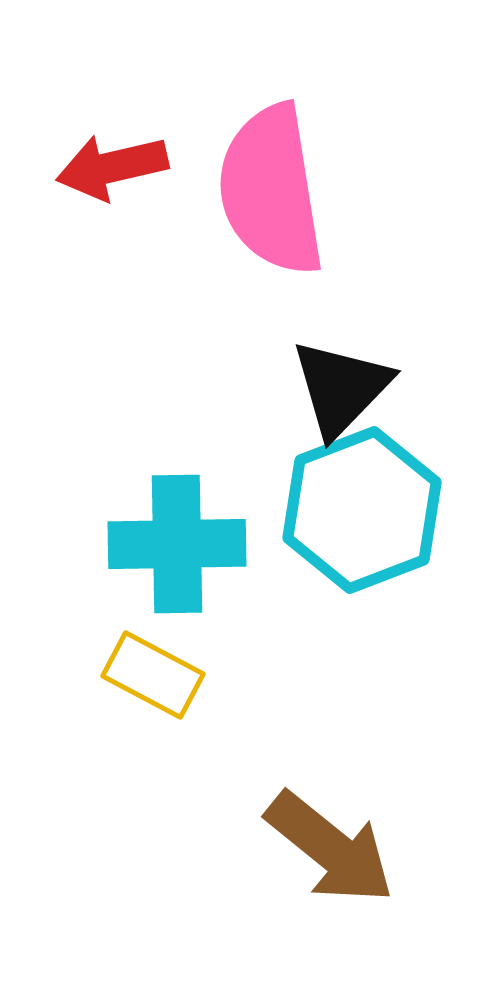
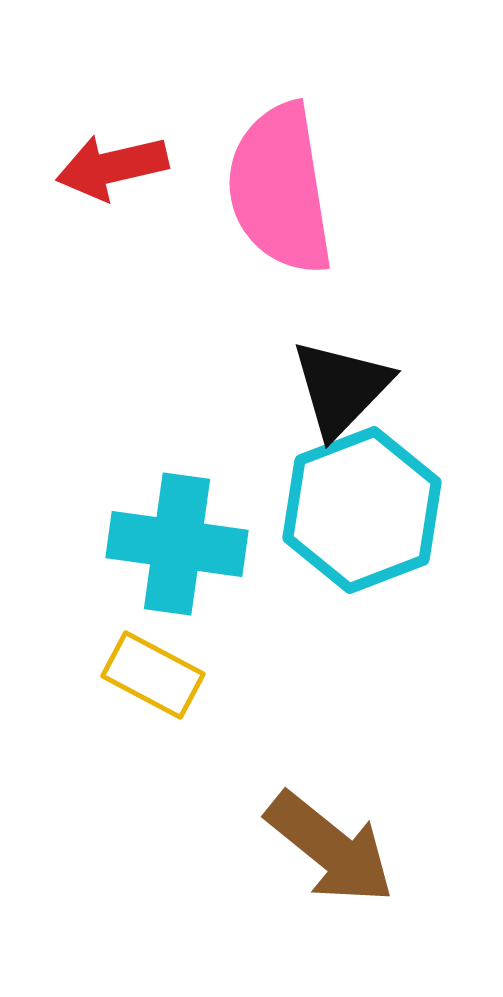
pink semicircle: moved 9 px right, 1 px up
cyan cross: rotated 9 degrees clockwise
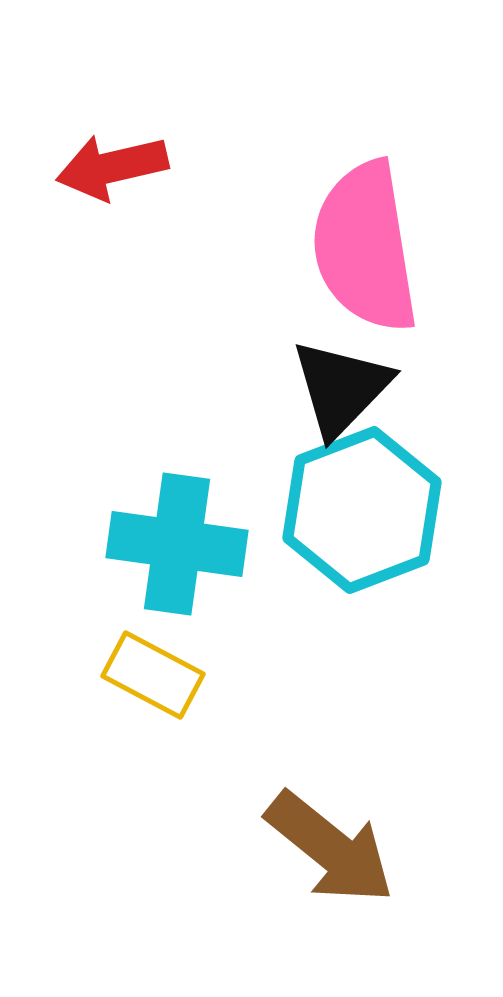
pink semicircle: moved 85 px right, 58 px down
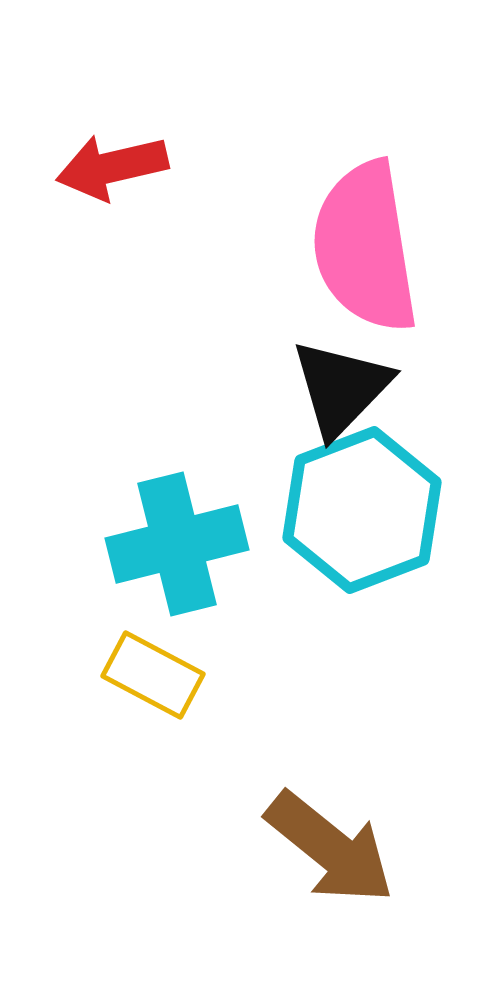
cyan cross: rotated 22 degrees counterclockwise
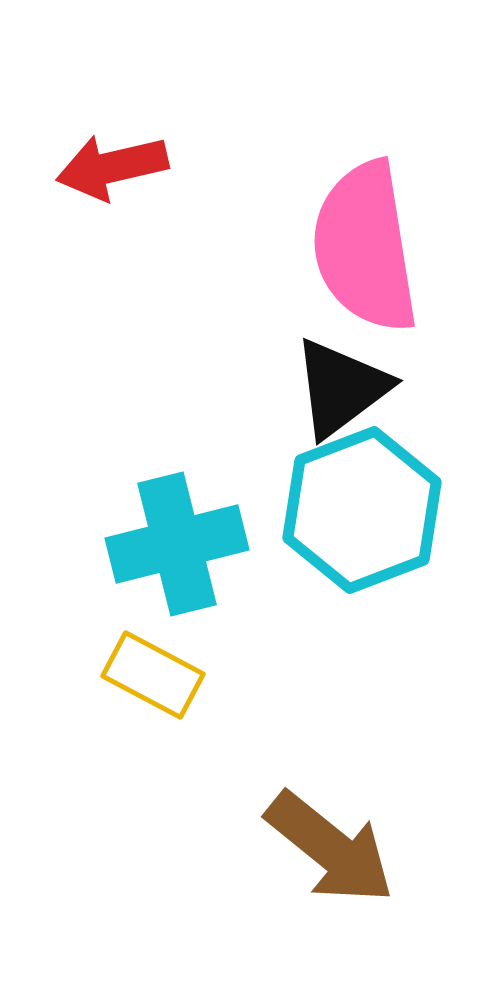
black triangle: rotated 9 degrees clockwise
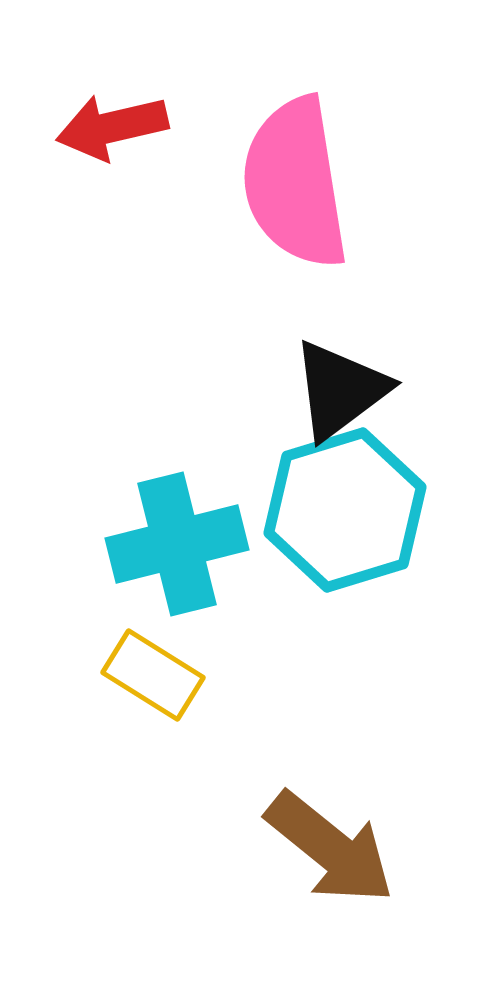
red arrow: moved 40 px up
pink semicircle: moved 70 px left, 64 px up
black triangle: moved 1 px left, 2 px down
cyan hexagon: moved 17 px left; rotated 4 degrees clockwise
yellow rectangle: rotated 4 degrees clockwise
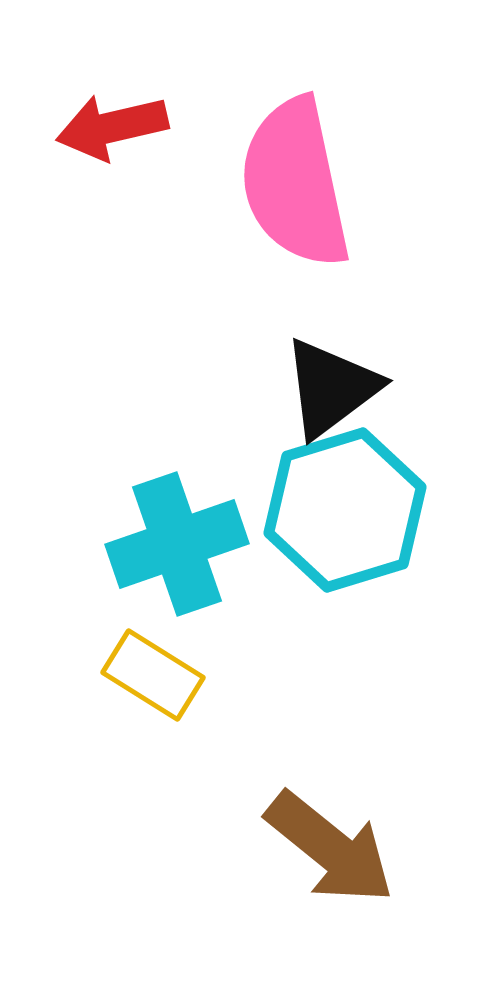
pink semicircle: rotated 3 degrees counterclockwise
black triangle: moved 9 px left, 2 px up
cyan cross: rotated 5 degrees counterclockwise
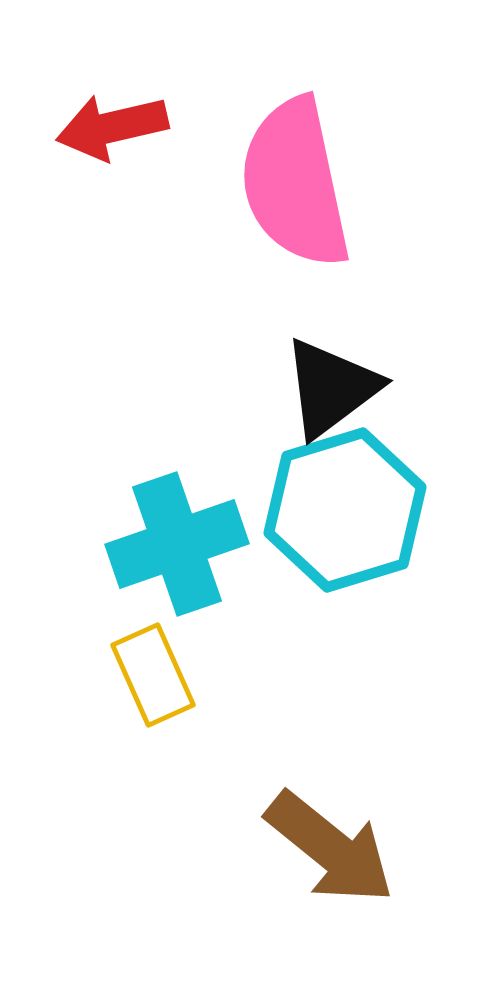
yellow rectangle: rotated 34 degrees clockwise
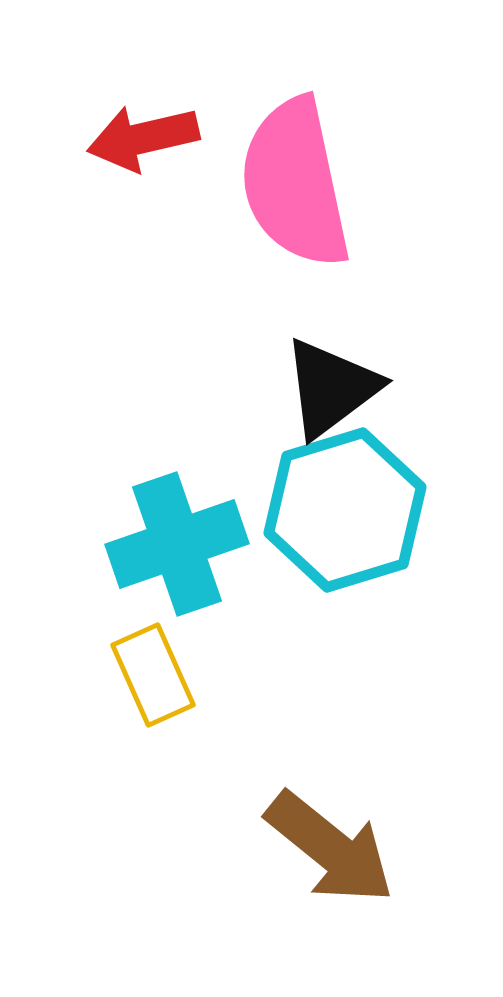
red arrow: moved 31 px right, 11 px down
